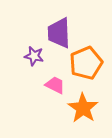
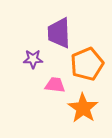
purple star: moved 1 px left, 3 px down; rotated 12 degrees counterclockwise
orange pentagon: moved 1 px right, 1 px down
pink trapezoid: rotated 20 degrees counterclockwise
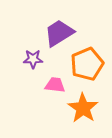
purple trapezoid: rotated 60 degrees clockwise
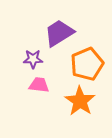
pink trapezoid: moved 16 px left
orange star: moved 3 px left, 7 px up
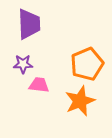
purple trapezoid: moved 30 px left, 9 px up; rotated 120 degrees clockwise
purple star: moved 10 px left, 5 px down
orange star: rotated 16 degrees clockwise
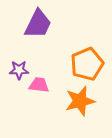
purple trapezoid: moved 9 px right; rotated 28 degrees clockwise
purple star: moved 4 px left, 6 px down
orange star: rotated 8 degrees clockwise
